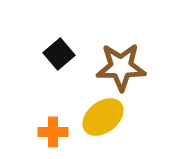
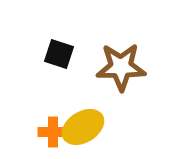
black square: rotated 32 degrees counterclockwise
yellow ellipse: moved 20 px left, 10 px down; rotated 6 degrees clockwise
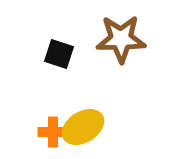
brown star: moved 28 px up
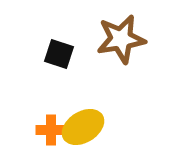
brown star: rotated 9 degrees counterclockwise
orange cross: moved 2 px left, 2 px up
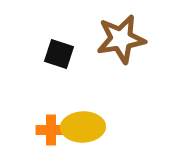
yellow ellipse: rotated 30 degrees clockwise
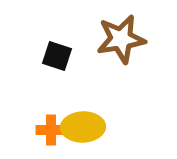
black square: moved 2 px left, 2 px down
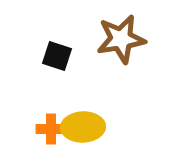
orange cross: moved 1 px up
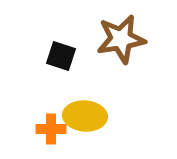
black square: moved 4 px right
yellow ellipse: moved 2 px right, 11 px up; rotated 6 degrees clockwise
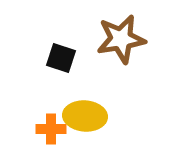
black square: moved 2 px down
